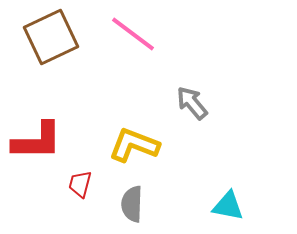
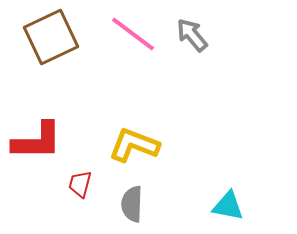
gray arrow: moved 68 px up
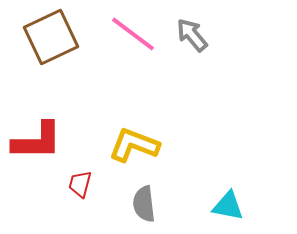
gray semicircle: moved 12 px right; rotated 9 degrees counterclockwise
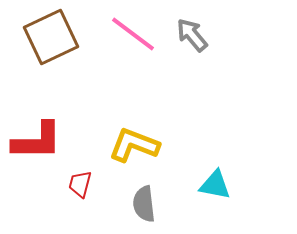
cyan triangle: moved 13 px left, 21 px up
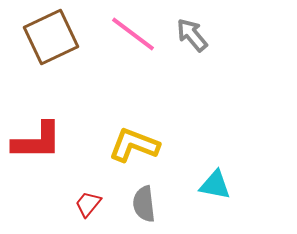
red trapezoid: moved 8 px right, 20 px down; rotated 24 degrees clockwise
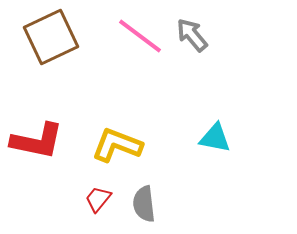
pink line: moved 7 px right, 2 px down
red L-shape: rotated 12 degrees clockwise
yellow L-shape: moved 17 px left
cyan triangle: moved 47 px up
red trapezoid: moved 10 px right, 5 px up
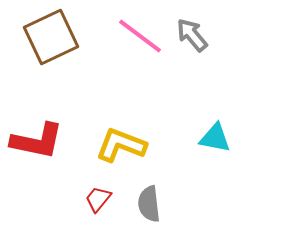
yellow L-shape: moved 4 px right
gray semicircle: moved 5 px right
